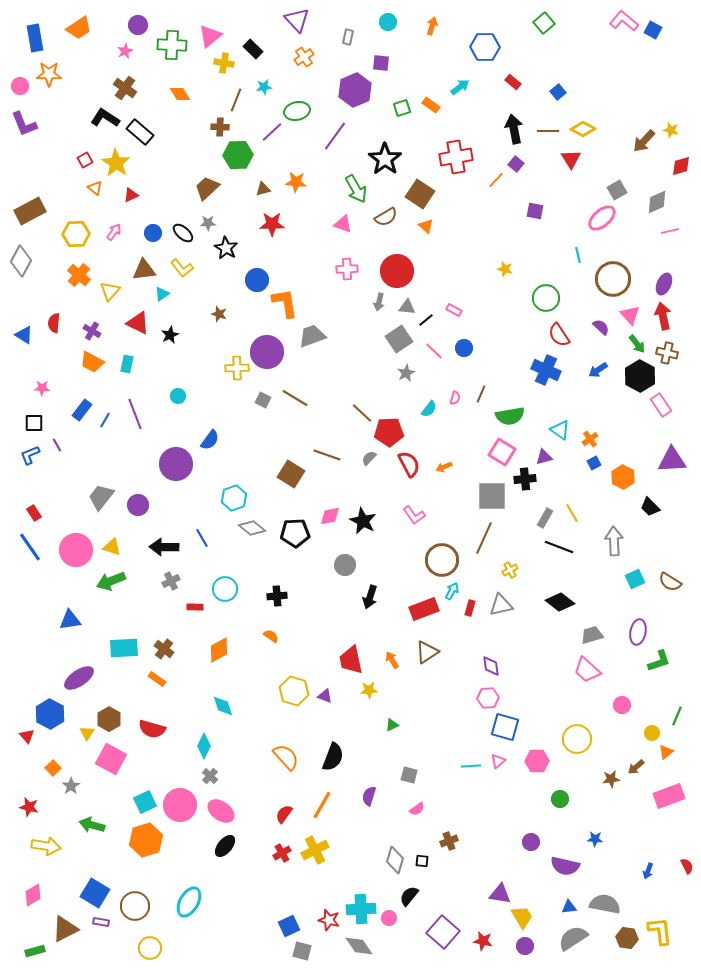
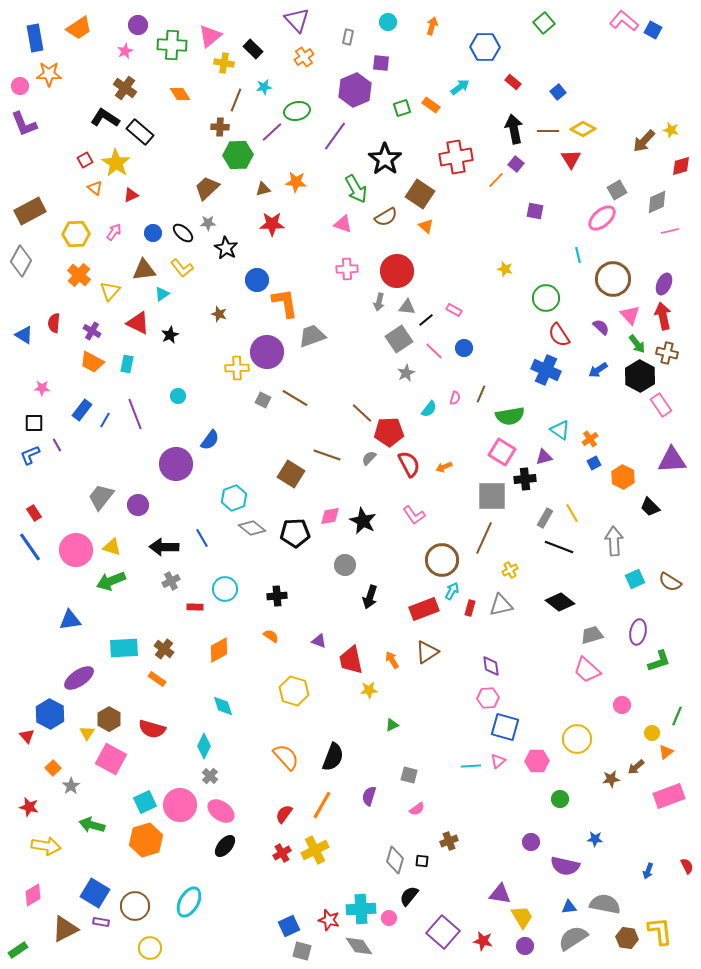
purple triangle at (325, 696): moved 6 px left, 55 px up
green rectangle at (35, 951): moved 17 px left, 1 px up; rotated 18 degrees counterclockwise
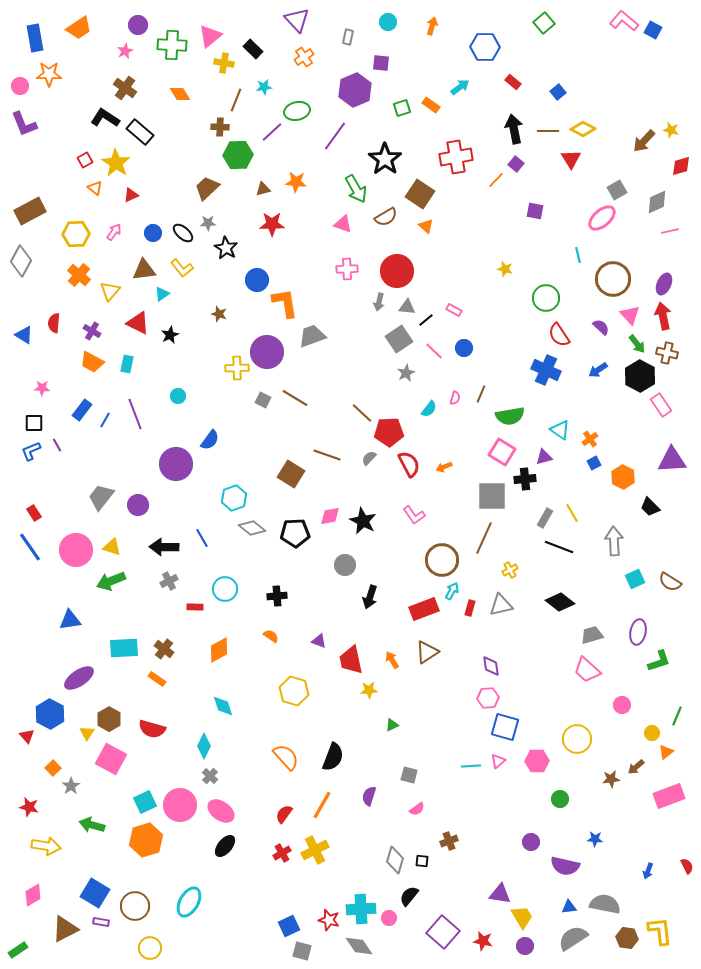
blue L-shape at (30, 455): moved 1 px right, 4 px up
gray cross at (171, 581): moved 2 px left
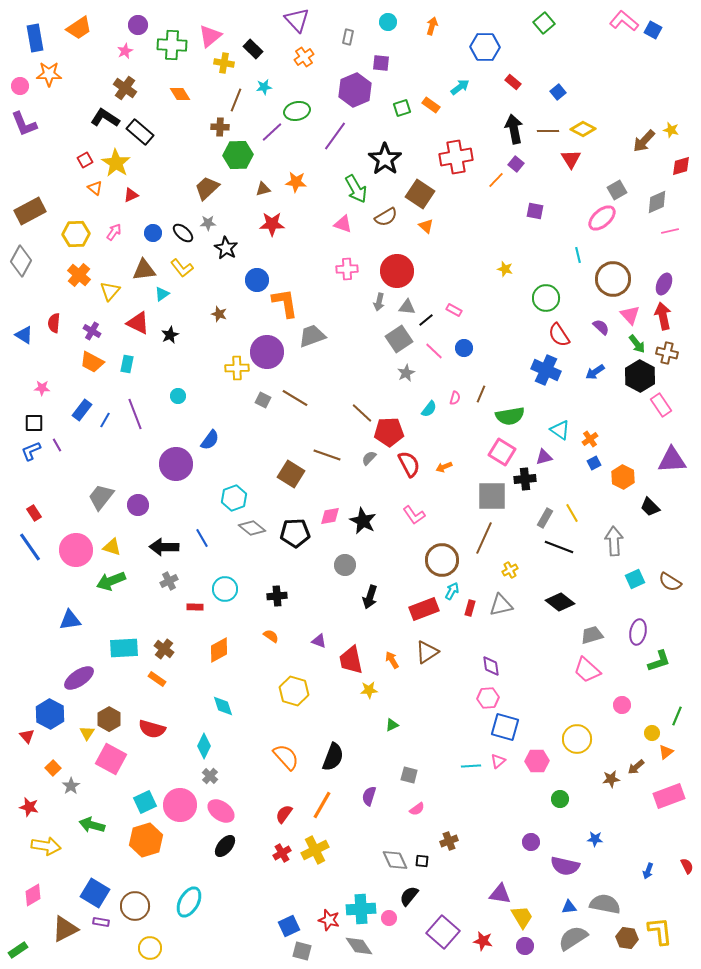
blue arrow at (598, 370): moved 3 px left, 2 px down
gray diamond at (395, 860): rotated 40 degrees counterclockwise
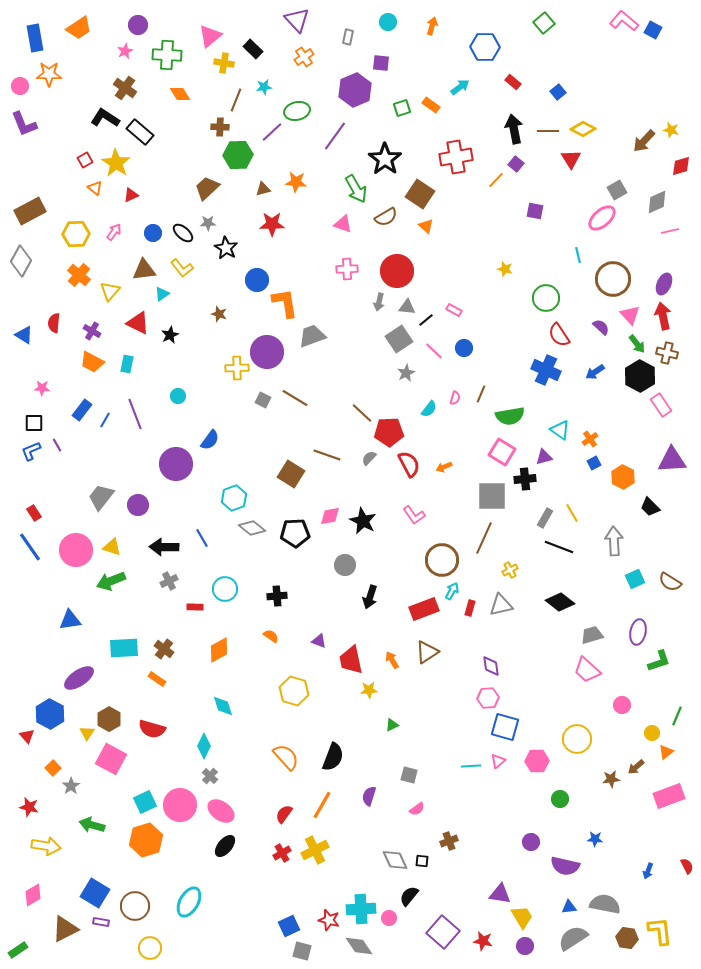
green cross at (172, 45): moved 5 px left, 10 px down
